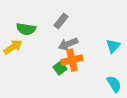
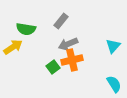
green square: moved 7 px left, 1 px up
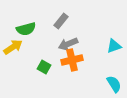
green semicircle: rotated 24 degrees counterclockwise
cyan triangle: moved 1 px right; rotated 28 degrees clockwise
green square: moved 9 px left; rotated 24 degrees counterclockwise
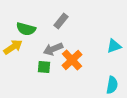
green semicircle: rotated 30 degrees clockwise
gray arrow: moved 15 px left, 5 px down
orange cross: rotated 30 degrees counterclockwise
green square: rotated 24 degrees counterclockwise
cyan semicircle: moved 2 px left, 1 px down; rotated 42 degrees clockwise
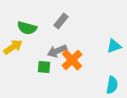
green semicircle: moved 1 px right, 1 px up
gray arrow: moved 4 px right, 2 px down
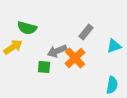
gray rectangle: moved 25 px right, 11 px down
orange cross: moved 3 px right, 2 px up
